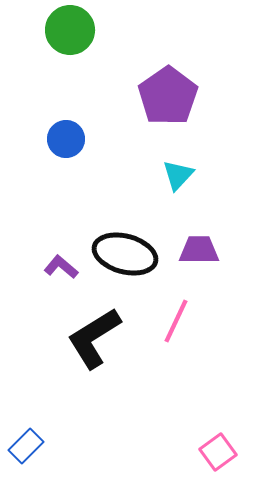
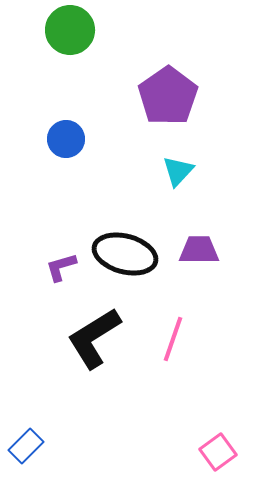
cyan triangle: moved 4 px up
purple L-shape: rotated 56 degrees counterclockwise
pink line: moved 3 px left, 18 px down; rotated 6 degrees counterclockwise
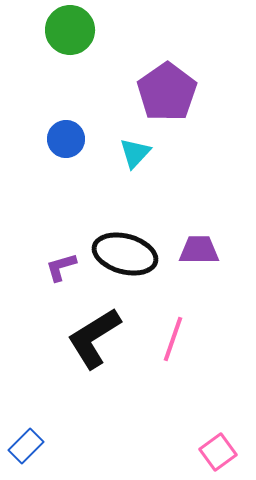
purple pentagon: moved 1 px left, 4 px up
cyan triangle: moved 43 px left, 18 px up
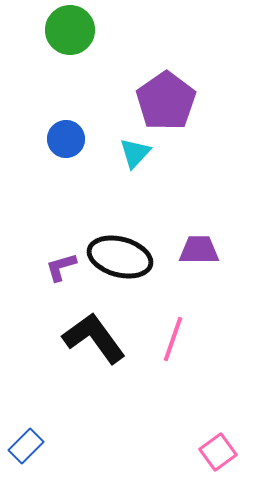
purple pentagon: moved 1 px left, 9 px down
black ellipse: moved 5 px left, 3 px down
black L-shape: rotated 86 degrees clockwise
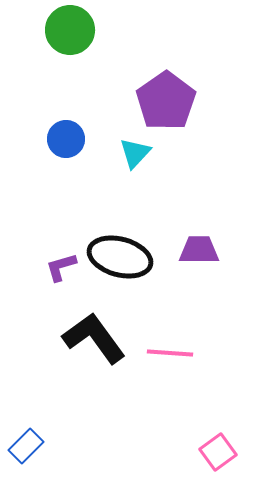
pink line: moved 3 px left, 14 px down; rotated 75 degrees clockwise
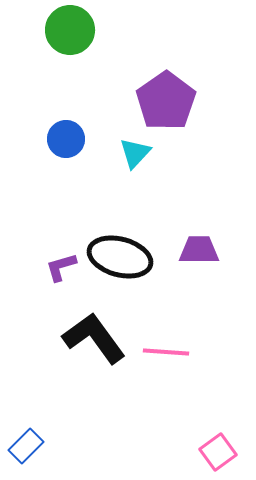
pink line: moved 4 px left, 1 px up
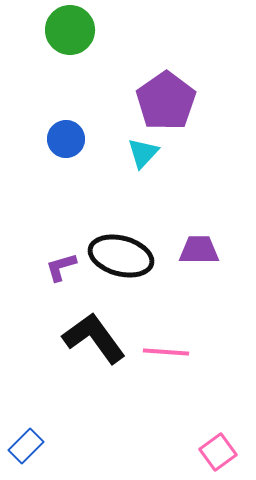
cyan triangle: moved 8 px right
black ellipse: moved 1 px right, 1 px up
